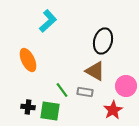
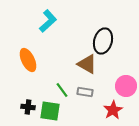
brown triangle: moved 8 px left, 7 px up
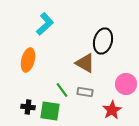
cyan L-shape: moved 3 px left, 3 px down
orange ellipse: rotated 40 degrees clockwise
brown triangle: moved 2 px left, 1 px up
pink circle: moved 2 px up
red star: moved 1 px left
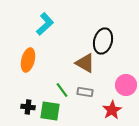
pink circle: moved 1 px down
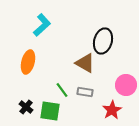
cyan L-shape: moved 3 px left, 1 px down
orange ellipse: moved 2 px down
black cross: moved 2 px left; rotated 32 degrees clockwise
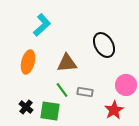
black ellipse: moved 1 px right, 4 px down; rotated 45 degrees counterclockwise
brown triangle: moved 18 px left; rotated 35 degrees counterclockwise
red star: moved 2 px right
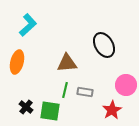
cyan L-shape: moved 14 px left
orange ellipse: moved 11 px left
green line: moved 3 px right; rotated 49 degrees clockwise
red star: moved 2 px left
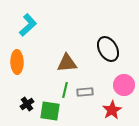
black ellipse: moved 4 px right, 4 px down
orange ellipse: rotated 15 degrees counterclockwise
pink circle: moved 2 px left
gray rectangle: rotated 14 degrees counterclockwise
black cross: moved 1 px right, 3 px up; rotated 16 degrees clockwise
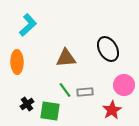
brown triangle: moved 1 px left, 5 px up
green line: rotated 49 degrees counterclockwise
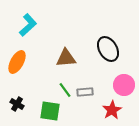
orange ellipse: rotated 30 degrees clockwise
black cross: moved 10 px left; rotated 24 degrees counterclockwise
